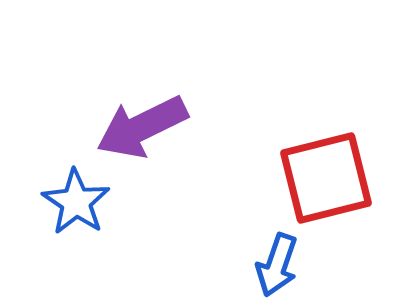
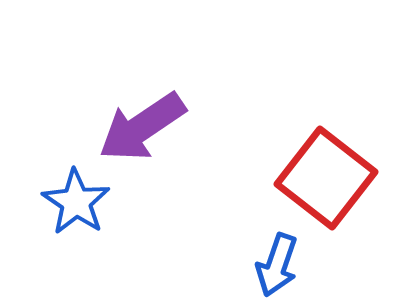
purple arrow: rotated 8 degrees counterclockwise
red square: rotated 38 degrees counterclockwise
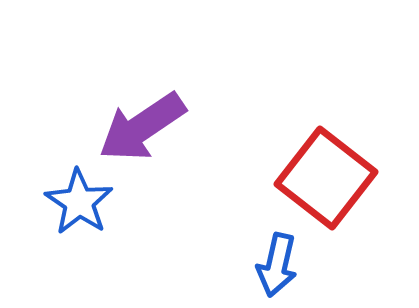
blue star: moved 3 px right
blue arrow: rotated 6 degrees counterclockwise
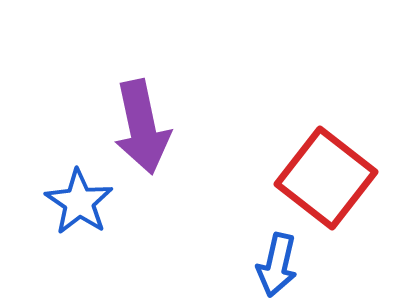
purple arrow: rotated 68 degrees counterclockwise
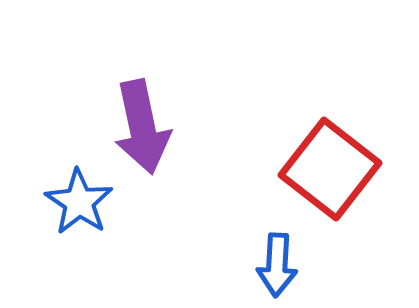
red square: moved 4 px right, 9 px up
blue arrow: rotated 10 degrees counterclockwise
